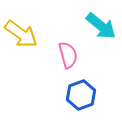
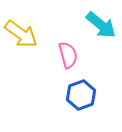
cyan arrow: moved 1 px up
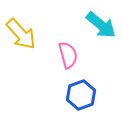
yellow arrow: rotated 12 degrees clockwise
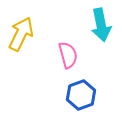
cyan arrow: rotated 40 degrees clockwise
yellow arrow: rotated 112 degrees counterclockwise
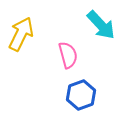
cyan arrow: rotated 32 degrees counterclockwise
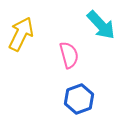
pink semicircle: moved 1 px right
blue hexagon: moved 2 px left, 4 px down
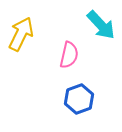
pink semicircle: rotated 28 degrees clockwise
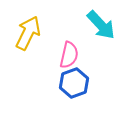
yellow arrow: moved 7 px right, 1 px up
blue hexagon: moved 5 px left, 16 px up
